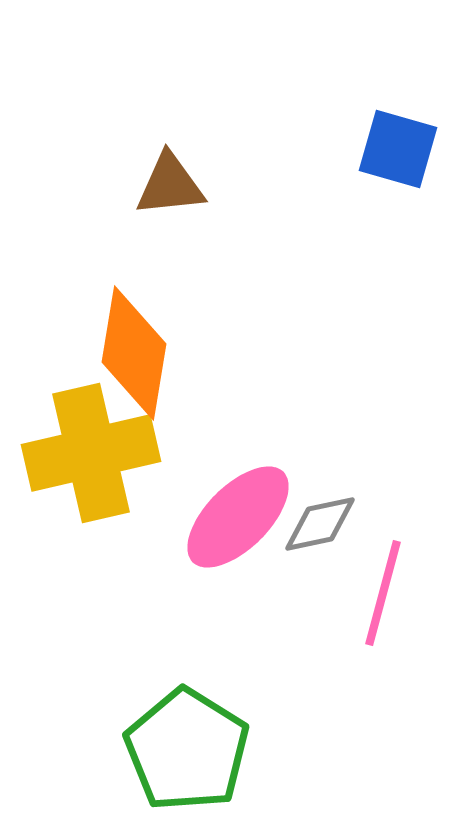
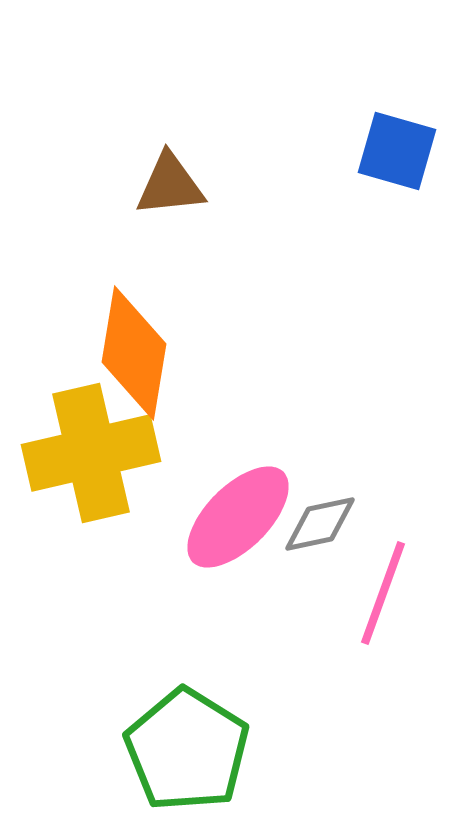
blue square: moved 1 px left, 2 px down
pink line: rotated 5 degrees clockwise
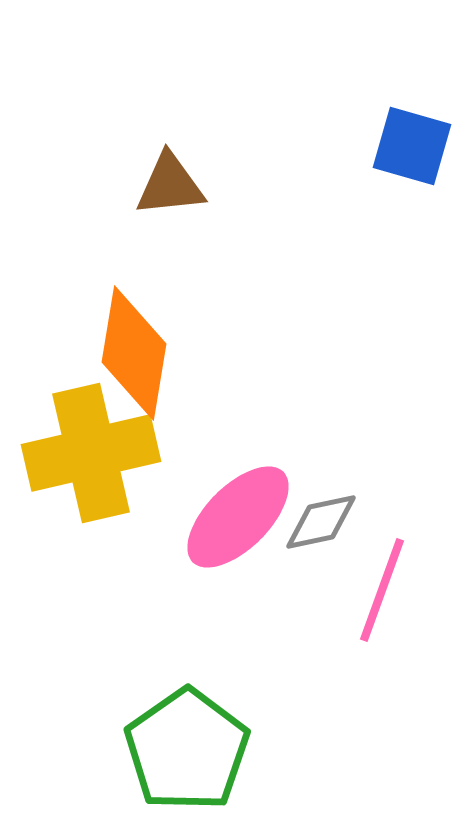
blue square: moved 15 px right, 5 px up
gray diamond: moved 1 px right, 2 px up
pink line: moved 1 px left, 3 px up
green pentagon: rotated 5 degrees clockwise
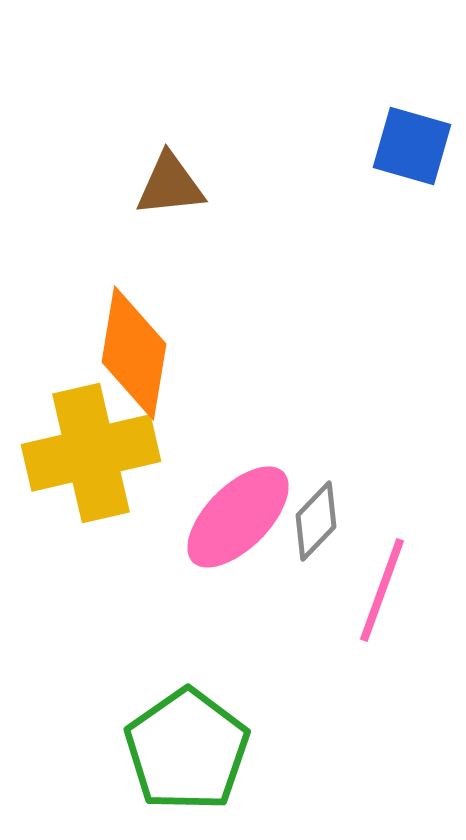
gray diamond: moved 5 px left, 1 px up; rotated 34 degrees counterclockwise
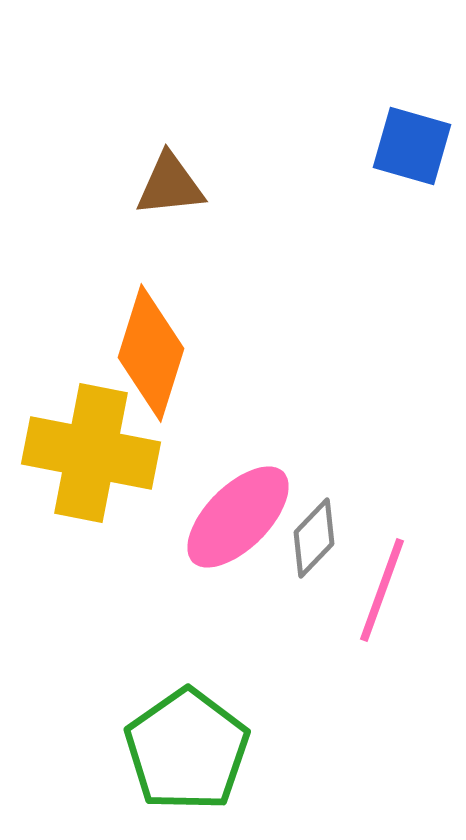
orange diamond: moved 17 px right; rotated 8 degrees clockwise
yellow cross: rotated 24 degrees clockwise
gray diamond: moved 2 px left, 17 px down
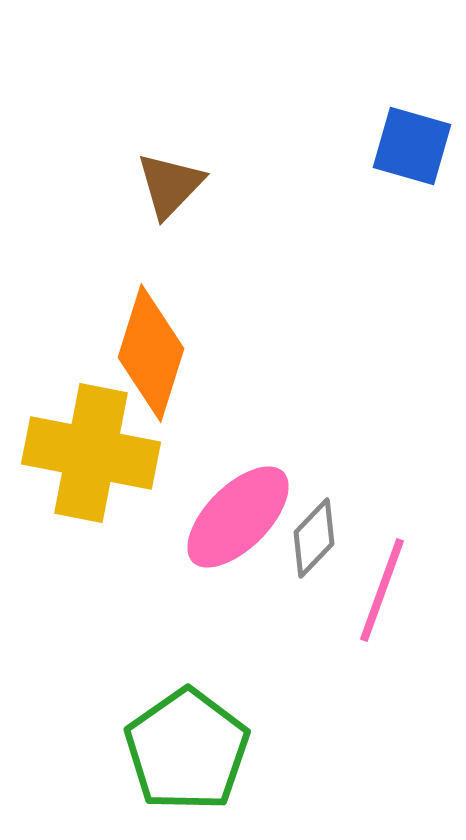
brown triangle: rotated 40 degrees counterclockwise
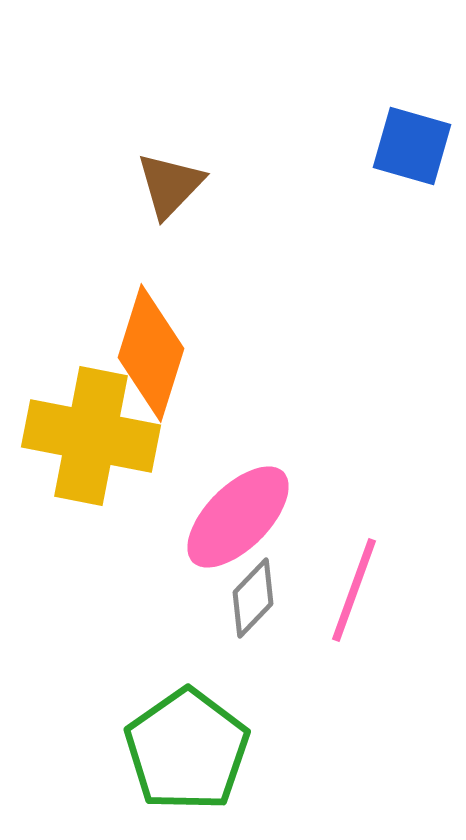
yellow cross: moved 17 px up
gray diamond: moved 61 px left, 60 px down
pink line: moved 28 px left
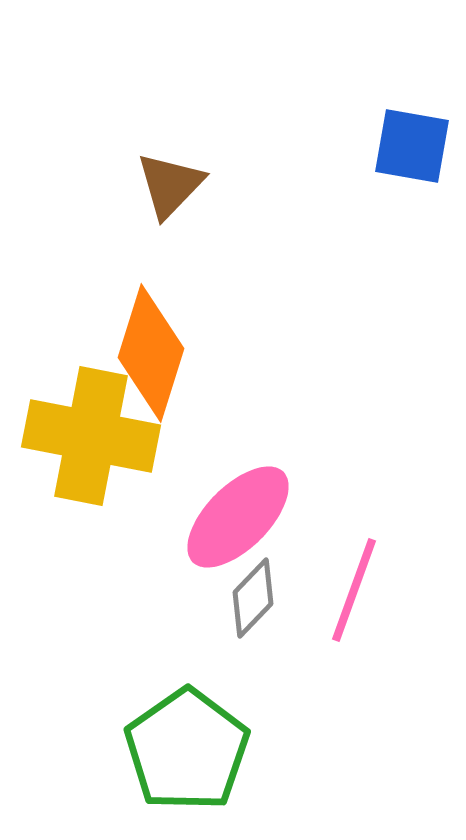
blue square: rotated 6 degrees counterclockwise
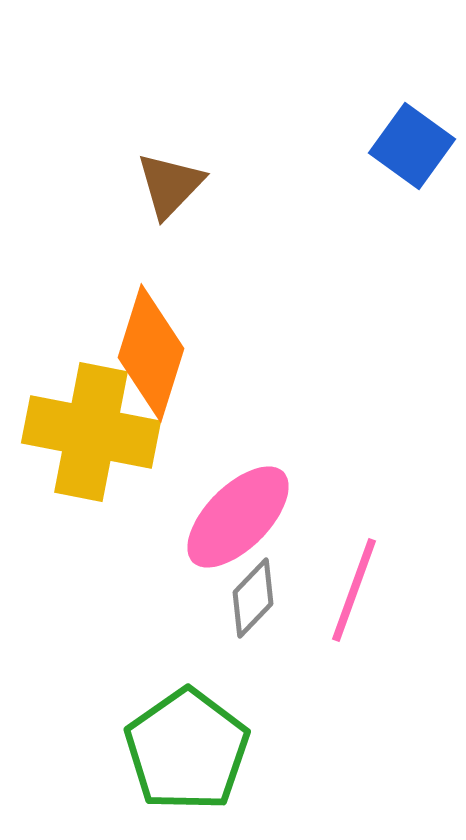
blue square: rotated 26 degrees clockwise
yellow cross: moved 4 px up
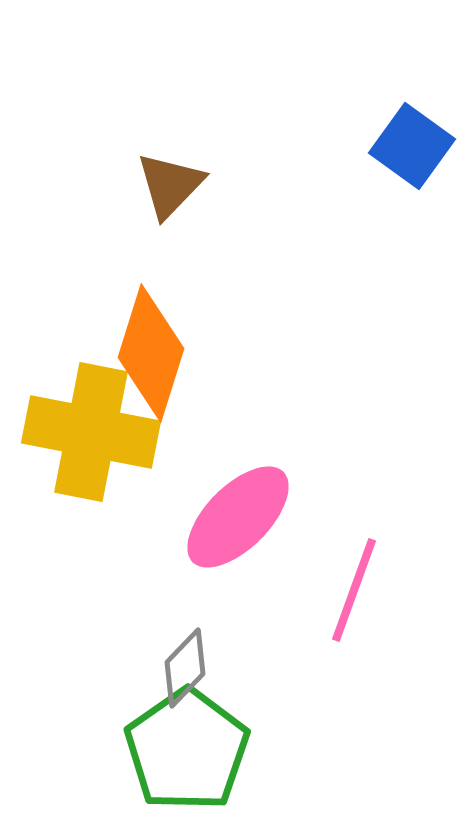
gray diamond: moved 68 px left, 70 px down
